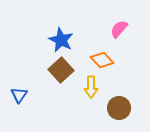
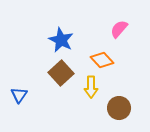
brown square: moved 3 px down
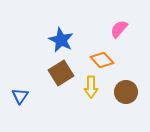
brown square: rotated 10 degrees clockwise
blue triangle: moved 1 px right, 1 px down
brown circle: moved 7 px right, 16 px up
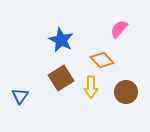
brown square: moved 5 px down
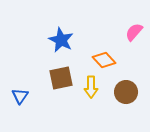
pink semicircle: moved 15 px right, 3 px down
orange diamond: moved 2 px right
brown square: rotated 20 degrees clockwise
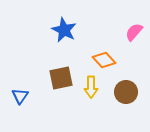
blue star: moved 3 px right, 10 px up
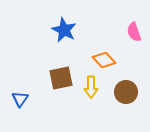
pink semicircle: rotated 60 degrees counterclockwise
blue triangle: moved 3 px down
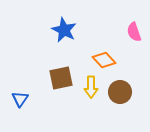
brown circle: moved 6 px left
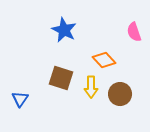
brown square: rotated 30 degrees clockwise
brown circle: moved 2 px down
